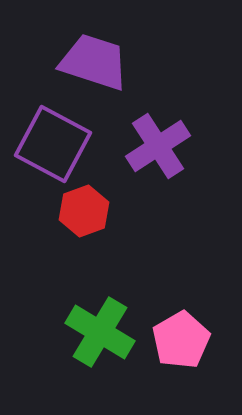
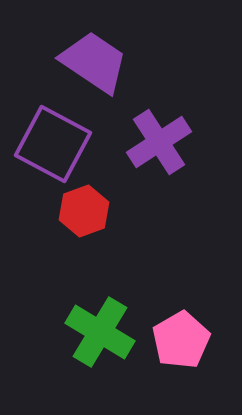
purple trapezoid: rotated 16 degrees clockwise
purple cross: moved 1 px right, 4 px up
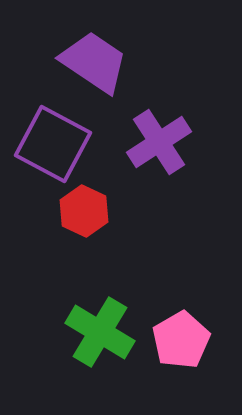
red hexagon: rotated 15 degrees counterclockwise
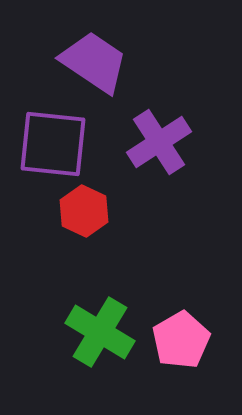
purple square: rotated 22 degrees counterclockwise
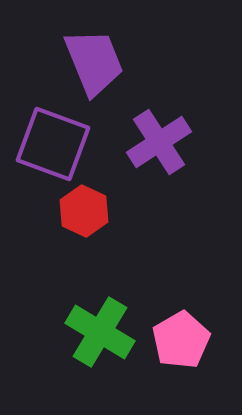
purple trapezoid: rotated 34 degrees clockwise
purple square: rotated 14 degrees clockwise
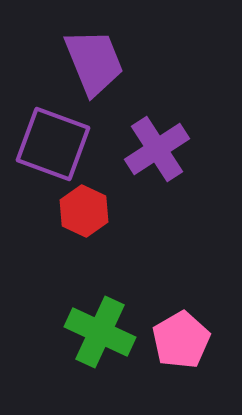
purple cross: moved 2 px left, 7 px down
green cross: rotated 6 degrees counterclockwise
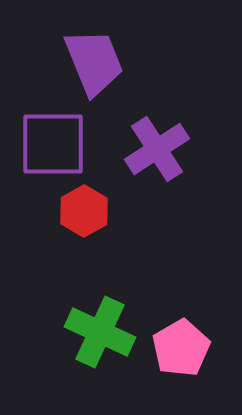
purple square: rotated 20 degrees counterclockwise
red hexagon: rotated 6 degrees clockwise
pink pentagon: moved 8 px down
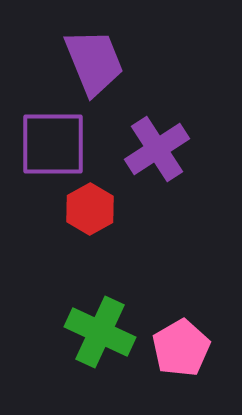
red hexagon: moved 6 px right, 2 px up
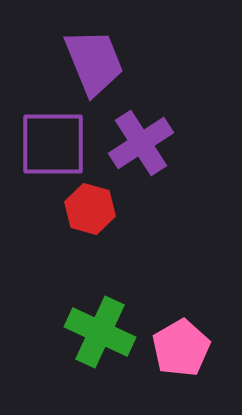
purple cross: moved 16 px left, 6 px up
red hexagon: rotated 15 degrees counterclockwise
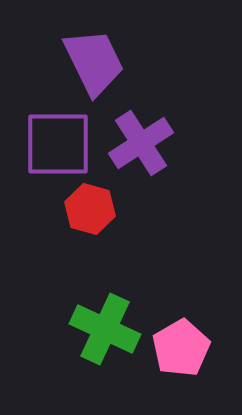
purple trapezoid: rotated 4 degrees counterclockwise
purple square: moved 5 px right
green cross: moved 5 px right, 3 px up
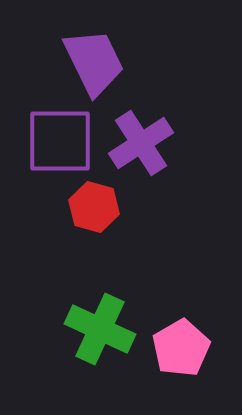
purple square: moved 2 px right, 3 px up
red hexagon: moved 4 px right, 2 px up
green cross: moved 5 px left
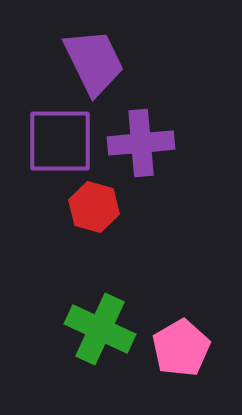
purple cross: rotated 28 degrees clockwise
